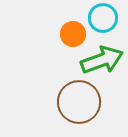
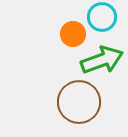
cyan circle: moved 1 px left, 1 px up
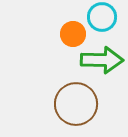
green arrow: rotated 21 degrees clockwise
brown circle: moved 3 px left, 2 px down
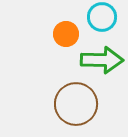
orange circle: moved 7 px left
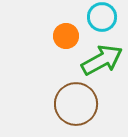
orange circle: moved 2 px down
green arrow: rotated 30 degrees counterclockwise
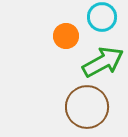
green arrow: moved 1 px right, 2 px down
brown circle: moved 11 px right, 3 px down
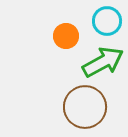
cyan circle: moved 5 px right, 4 px down
brown circle: moved 2 px left
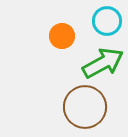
orange circle: moved 4 px left
green arrow: moved 1 px down
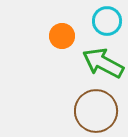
green arrow: rotated 123 degrees counterclockwise
brown circle: moved 11 px right, 4 px down
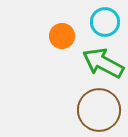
cyan circle: moved 2 px left, 1 px down
brown circle: moved 3 px right, 1 px up
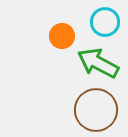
green arrow: moved 5 px left
brown circle: moved 3 px left
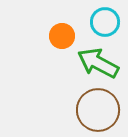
brown circle: moved 2 px right
